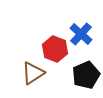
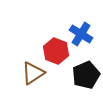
blue cross: rotated 10 degrees counterclockwise
red hexagon: moved 1 px right, 2 px down
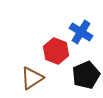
blue cross: moved 2 px up
brown triangle: moved 1 px left, 5 px down
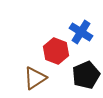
brown triangle: moved 3 px right
